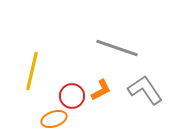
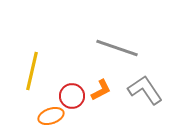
orange ellipse: moved 3 px left, 3 px up
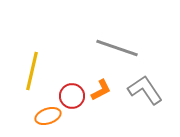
orange ellipse: moved 3 px left
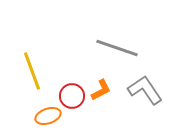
yellow line: rotated 33 degrees counterclockwise
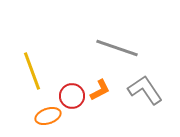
orange L-shape: moved 1 px left
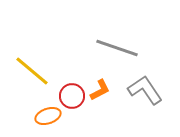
yellow line: rotated 30 degrees counterclockwise
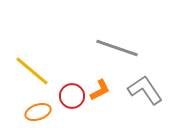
orange ellipse: moved 10 px left, 4 px up
